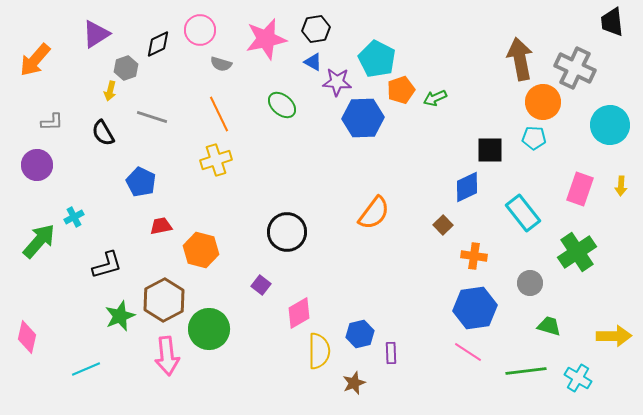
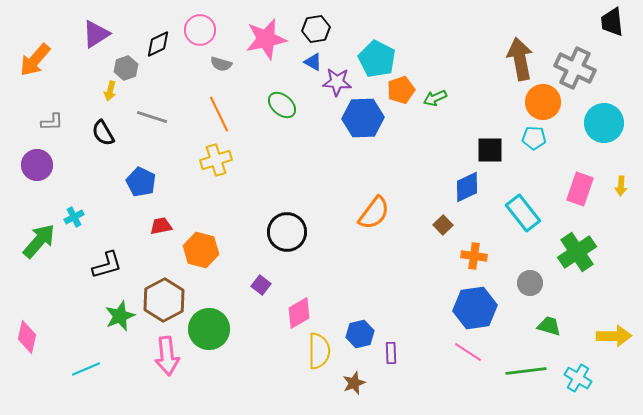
cyan circle at (610, 125): moved 6 px left, 2 px up
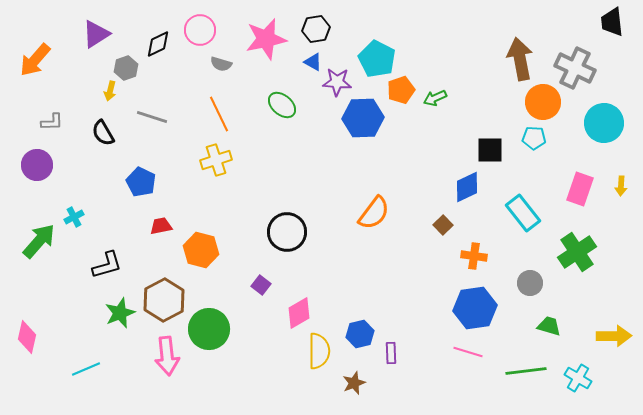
green star at (120, 316): moved 3 px up
pink line at (468, 352): rotated 16 degrees counterclockwise
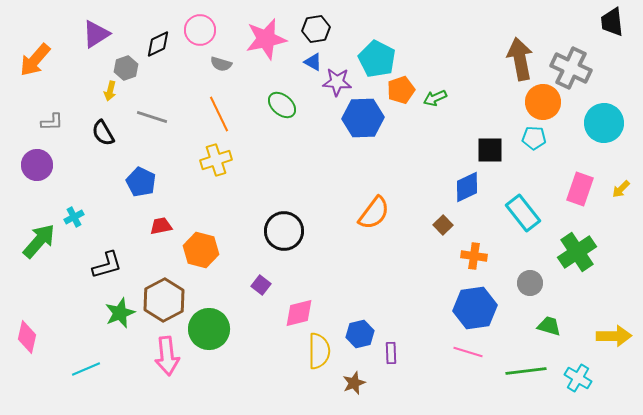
gray cross at (575, 68): moved 4 px left
yellow arrow at (621, 186): moved 3 px down; rotated 42 degrees clockwise
black circle at (287, 232): moved 3 px left, 1 px up
pink diamond at (299, 313): rotated 16 degrees clockwise
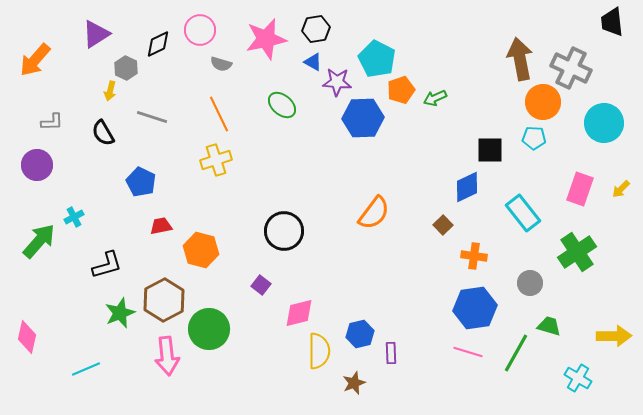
gray hexagon at (126, 68): rotated 15 degrees counterclockwise
green line at (526, 371): moved 10 px left, 18 px up; rotated 54 degrees counterclockwise
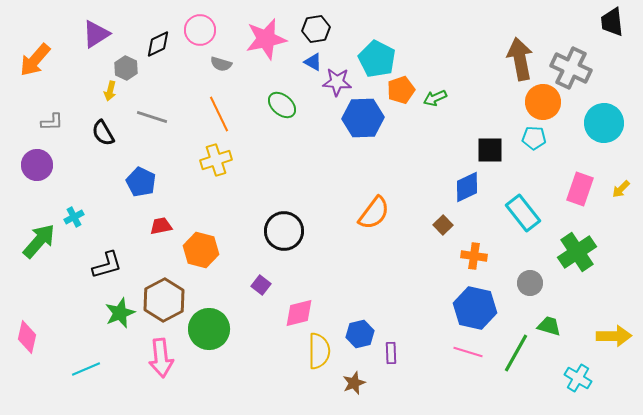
blue hexagon at (475, 308): rotated 21 degrees clockwise
pink arrow at (167, 356): moved 6 px left, 2 px down
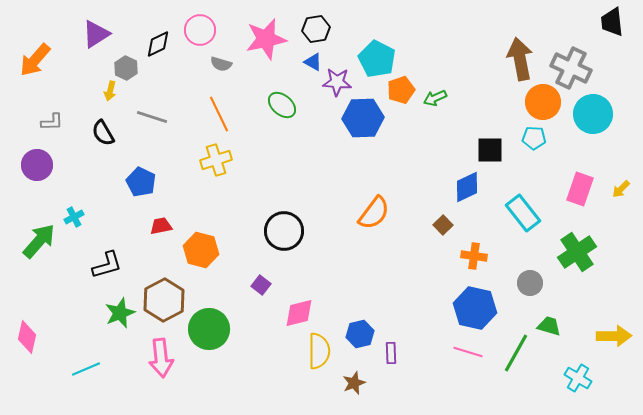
cyan circle at (604, 123): moved 11 px left, 9 px up
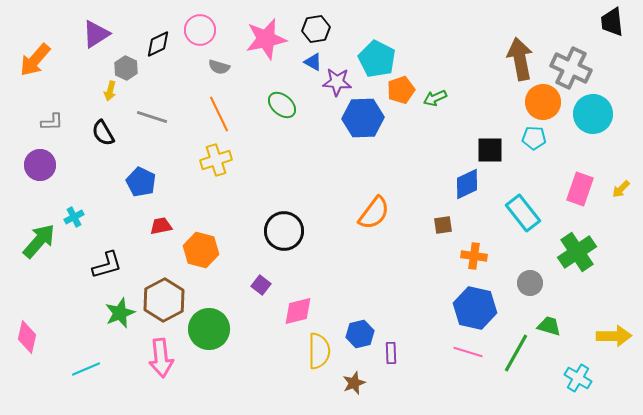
gray semicircle at (221, 64): moved 2 px left, 3 px down
purple circle at (37, 165): moved 3 px right
blue diamond at (467, 187): moved 3 px up
brown square at (443, 225): rotated 36 degrees clockwise
pink diamond at (299, 313): moved 1 px left, 2 px up
